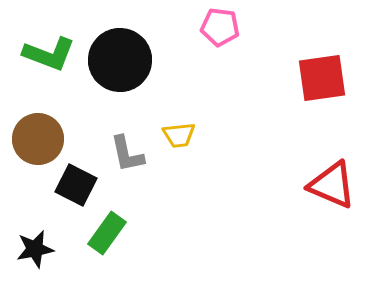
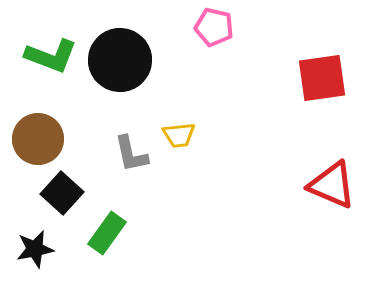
pink pentagon: moved 6 px left; rotated 6 degrees clockwise
green L-shape: moved 2 px right, 2 px down
gray L-shape: moved 4 px right
black square: moved 14 px left, 8 px down; rotated 15 degrees clockwise
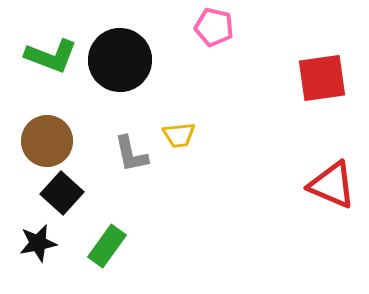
brown circle: moved 9 px right, 2 px down
green rectangle: moved 13 px down
black star: moved 3 px right, 6 px up
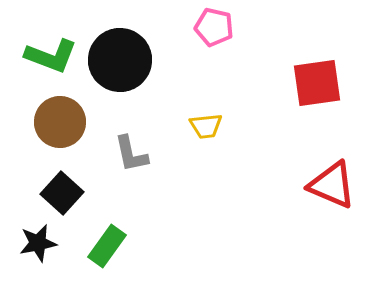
red square: moved 5 px left, 5 px down
yellow trapezoid: moved 27 px right, 9 px up
brown circle: moved 13 px right, 19 px up
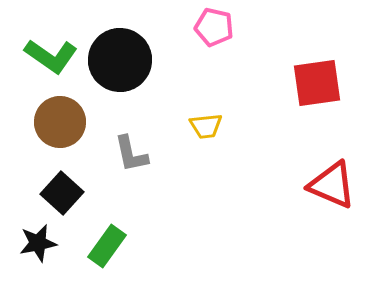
green L-shape: rotated 14 degrees clockwise
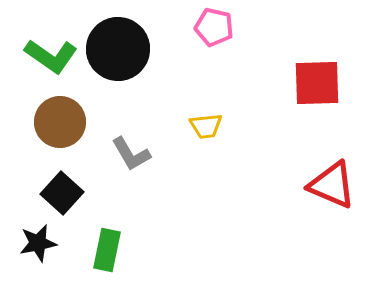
black circle: moved 2 px left, 11 px up
red square: rotated 6 degrees clockwise
gray L-shape: rotated 18 degrees counterclockwise
green rectangle: moved 4 px down; rotated 24 degrees counterclockwise
